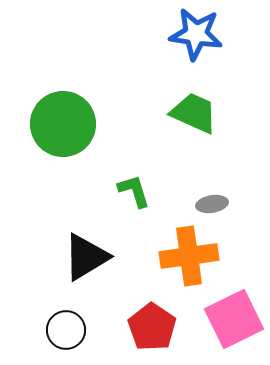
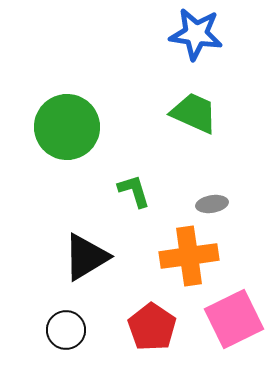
green circle: moved 4 px right, 3 px down
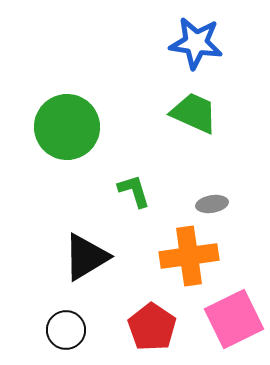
blue star: moved 9 px down
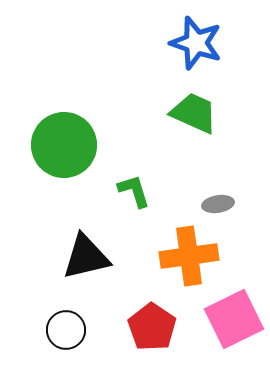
blue star: rotated 10 degrees clockwise
green circle: moved 3 px left, 18 px down
gray ellipse: moved 6 px right
black triangle: rotated 18 degrees clockwise
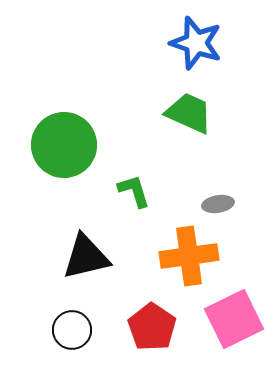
green trapezoid: moved 5 px left
black circle: moved 6 px right
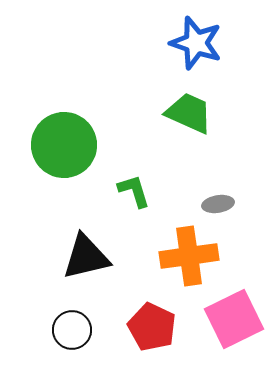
red pentagon: rotated 9 degrees counterclockwise
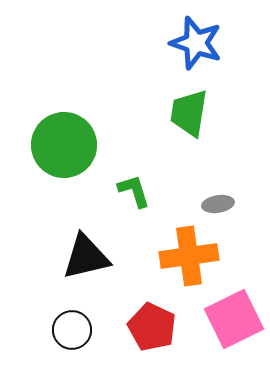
green trapezoid: rotated 105 degrees counterclockwise
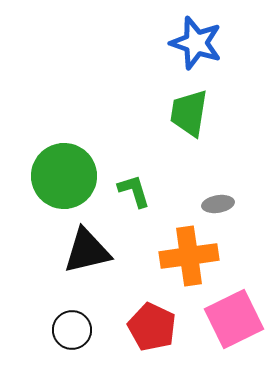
green circle: moved 31 px down
black triangle: moved 1 px right, 6 px up
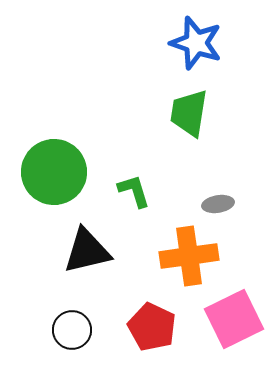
green circle: moved 10 px left, 4 px up
